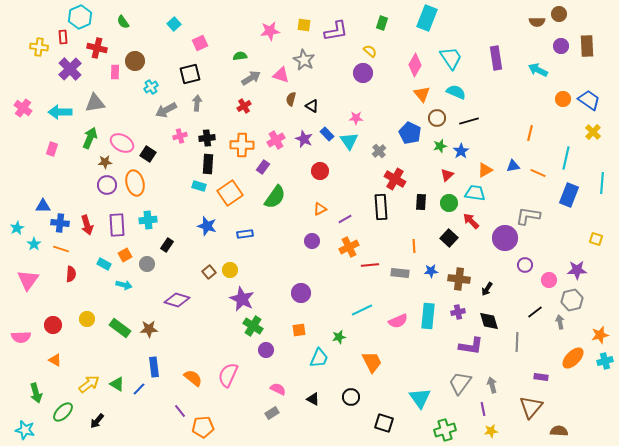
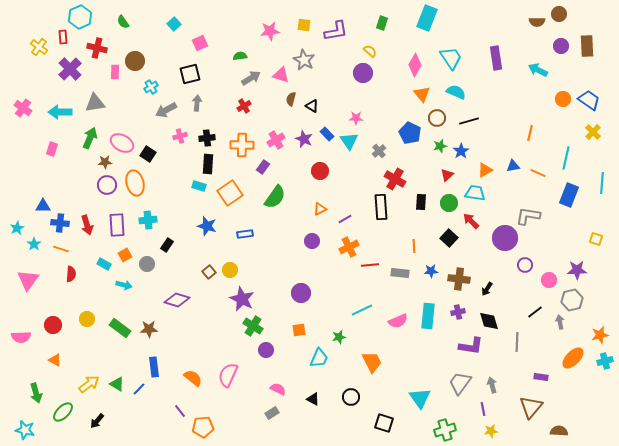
yellow cross at (39, 47): rotated 30 degrees clockwise
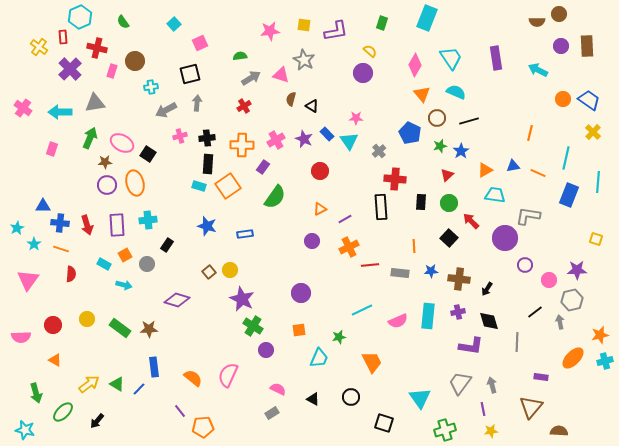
pink rectangle at (115, 72): moved 3 px left, 1 px up; rotated 16 degrees clockwise
cyan cross at (151, 87): rotated 24 degrees clockwise
red cross at (395, 179): rotated 25 degrees counterclockwise
cyan line at (602, 183): moved 4 px left, 1 px up
orange square at (230, 193): moved 2 px left, 7 px up
cyan trapezoid at (475, 193): moved 20 px right, 2 px down
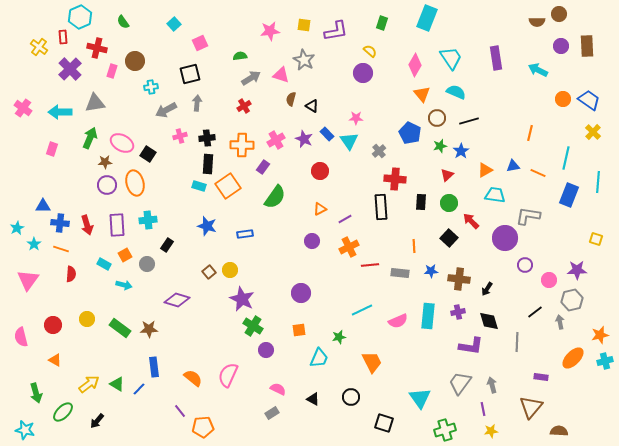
pink semicircle at (21, 337): rotated 78 degrees clockwise
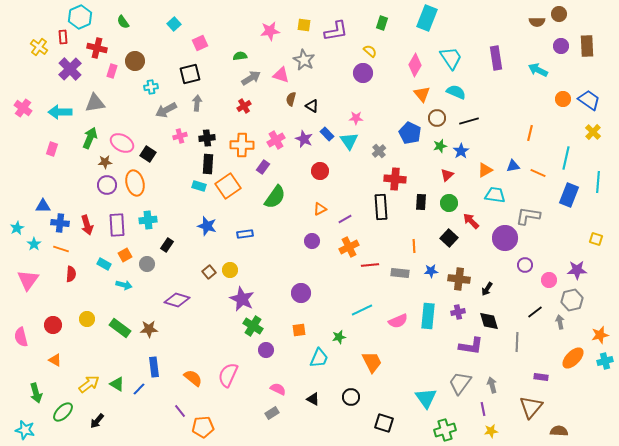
cyan triangle at (420, 398): moved 6 px right
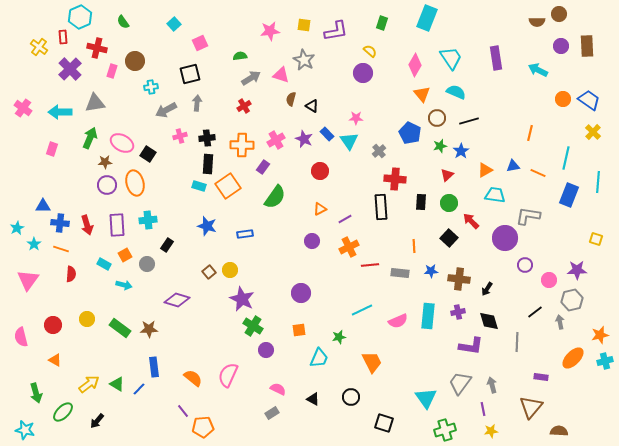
purple line at (180, 411): moved 3 px right
